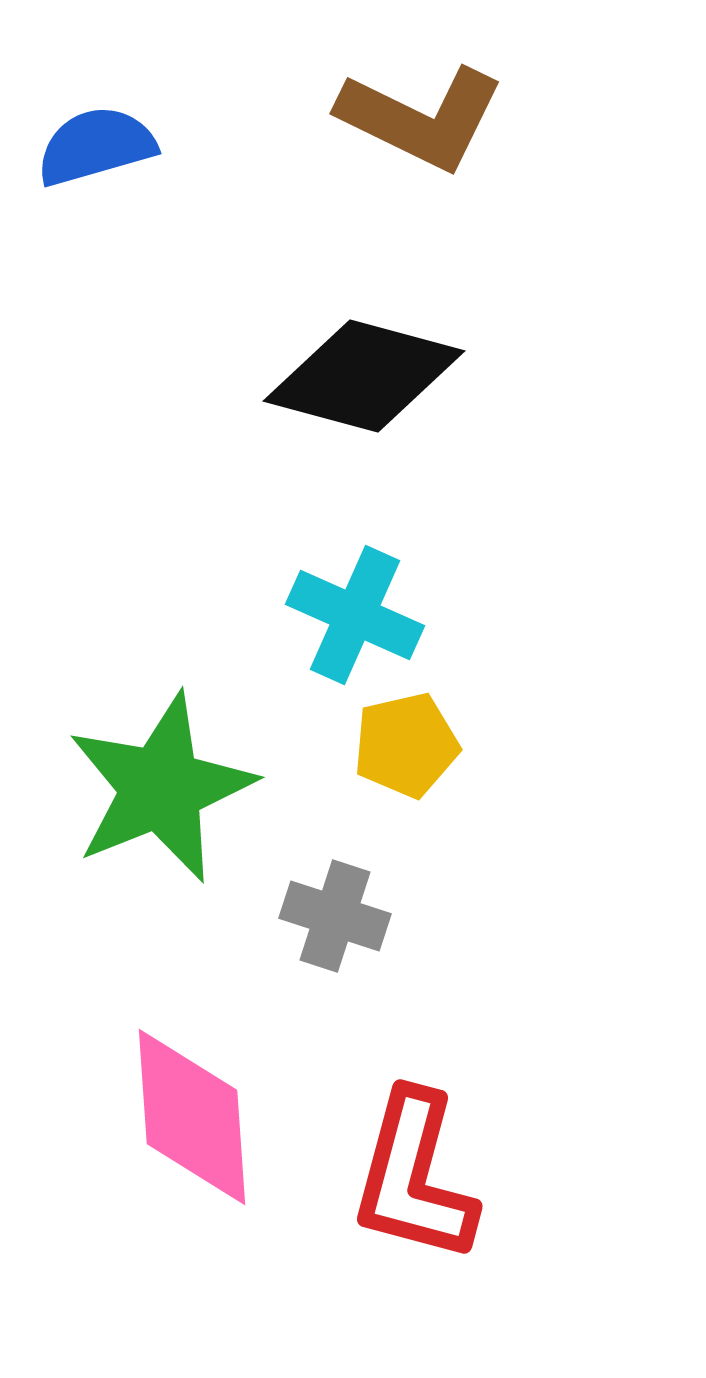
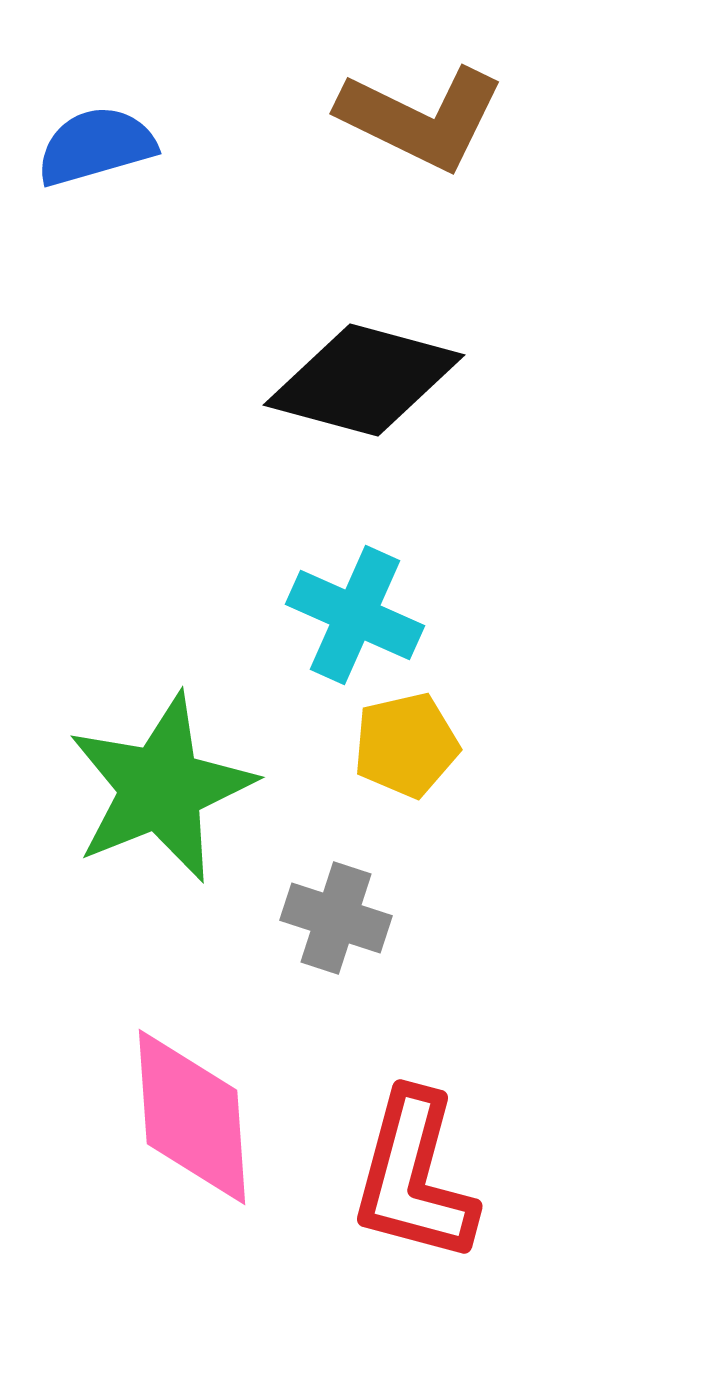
black diamond: moved 4 px down
gray cross: moved 1 px right, 2 px down
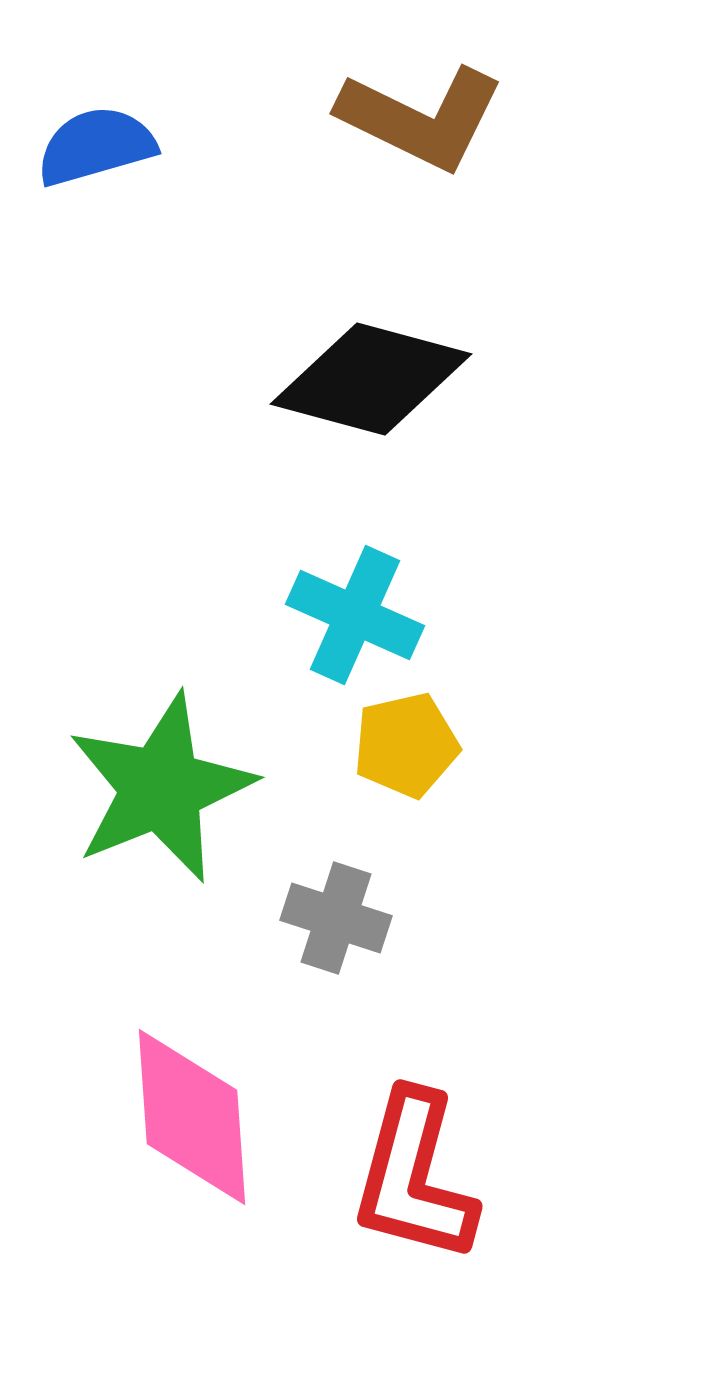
black diamond: moved 7 px right, 1 px up
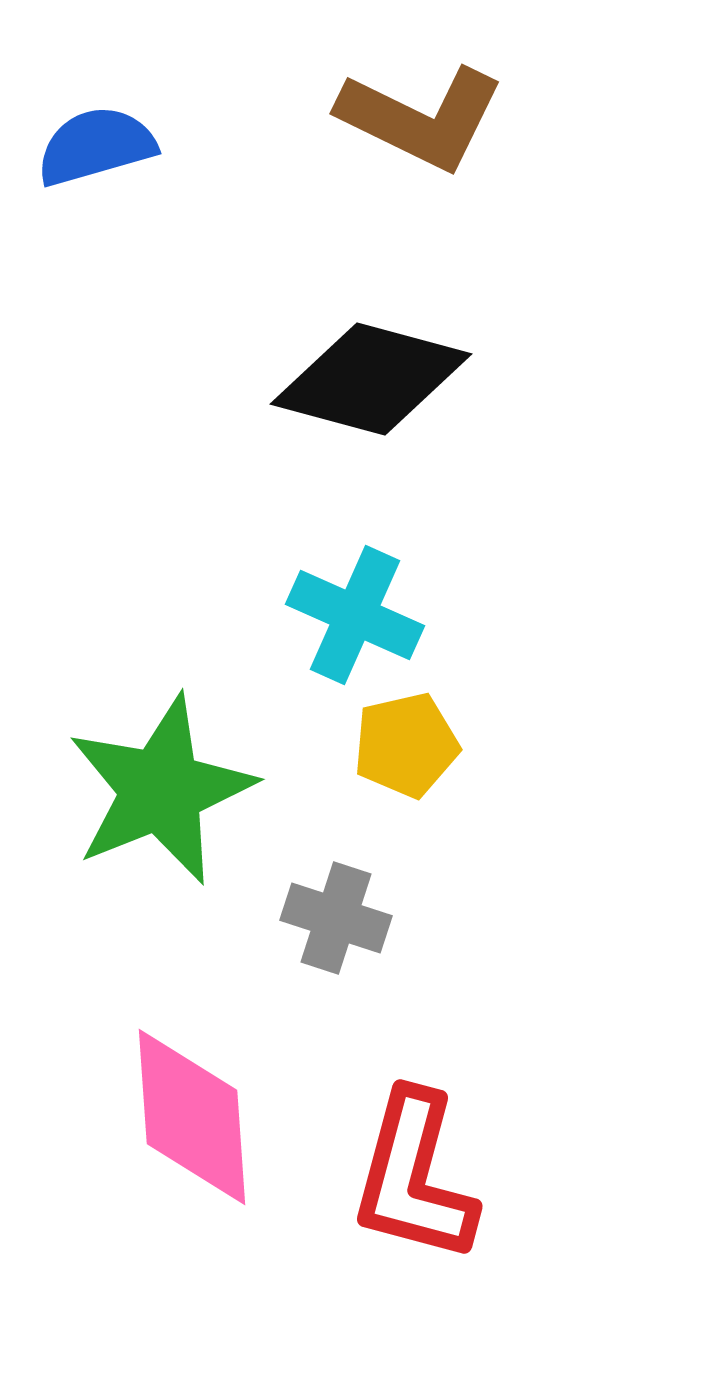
green star: moved 2 px down
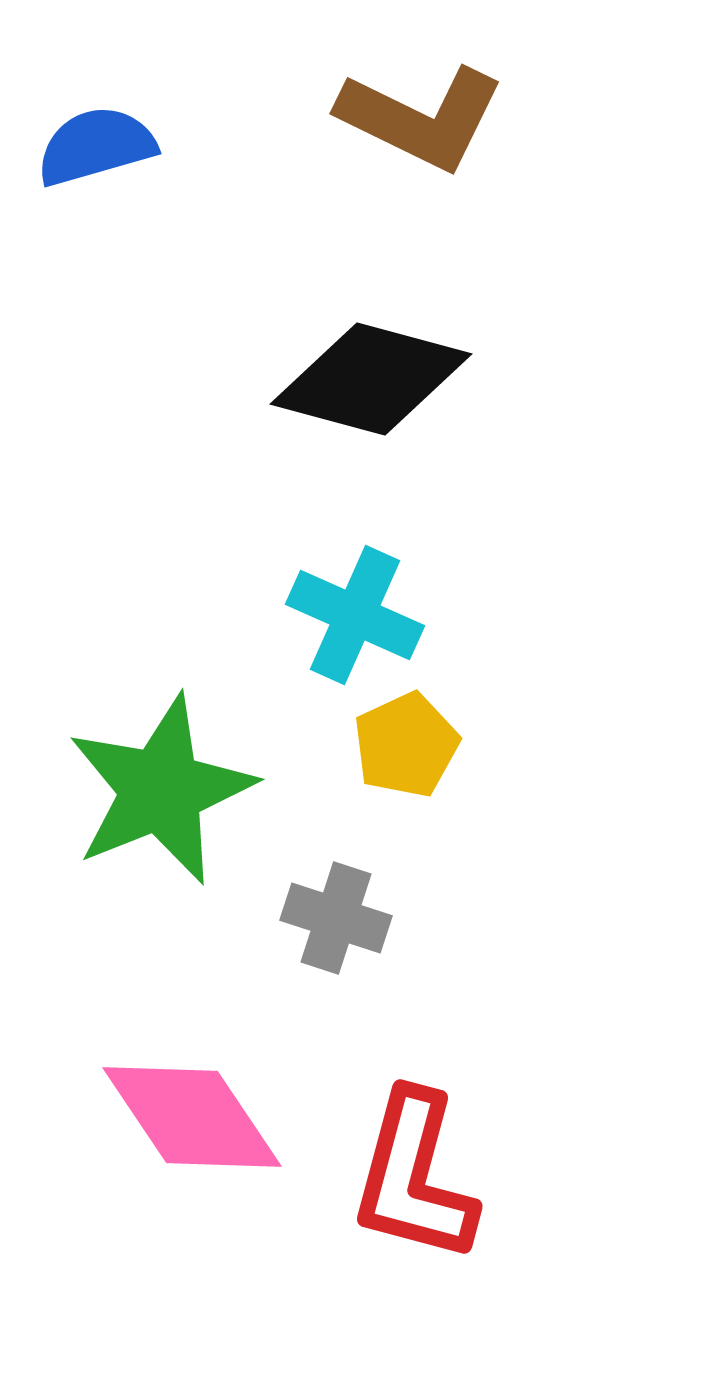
yellow pentagon: rotated 12 degrees counterclockwise
pink diamond: rotated 30 degrees counterclockwise
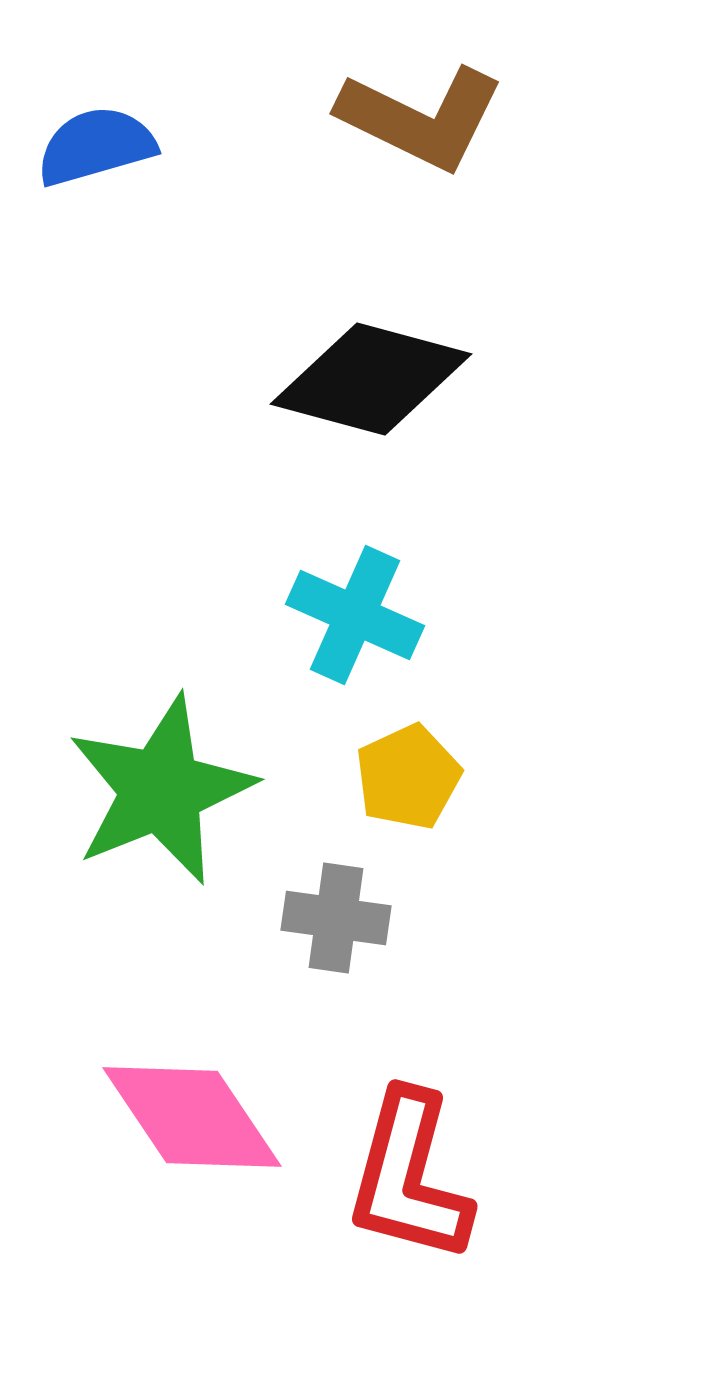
yellow pentagon: moved 2 px right, 32 px down
gray cross: rotated 10 degrees counterclockwise
red L-shape: moved 5 px left
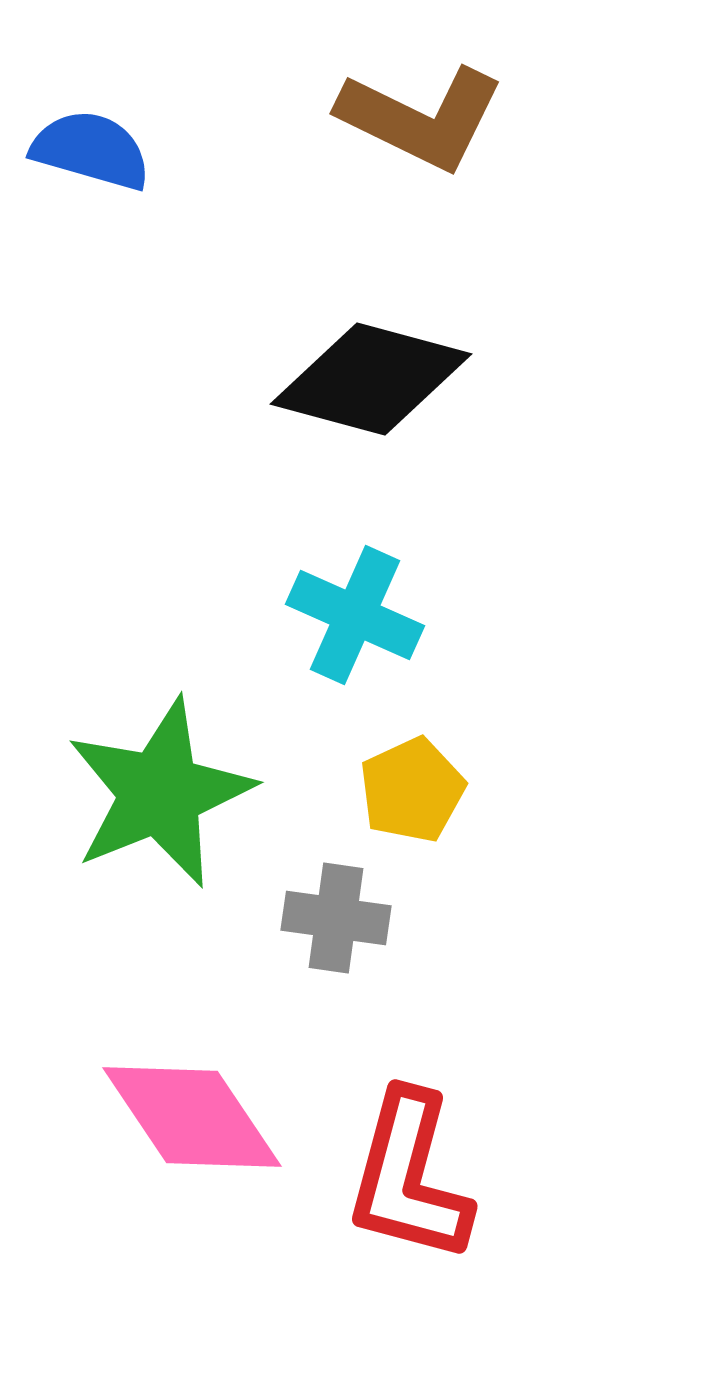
blue semicircle: moved 5 px left, 4 px down; rotated 32 degrees clockwise
yellow pentagon: moved 4 px right, 13 px down
green star: moved 1 px left, 3 px down
